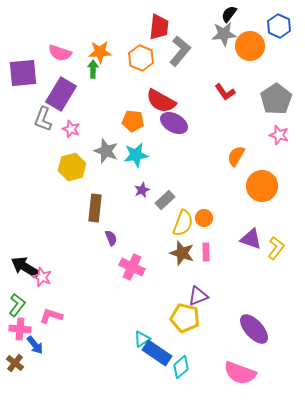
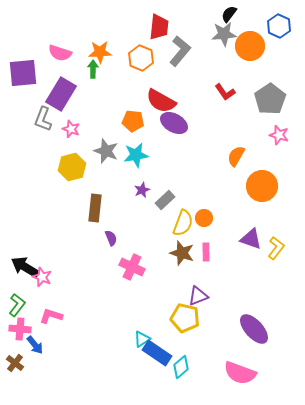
gray pentagon at (276, 99): moved 6 px left
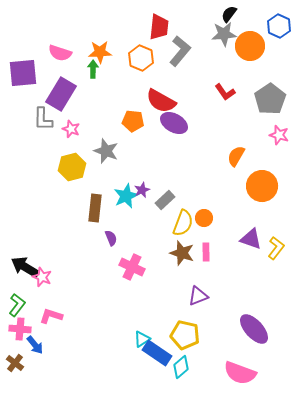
gray L-shape at (43, 119): rotated 20 degrees counterclockwise
cyan star at (136, 155): moved 10 px left, 41 px down; rotated 15 degrees counterclockwise
yellow pentagon at (185, 318): moved 17 px down
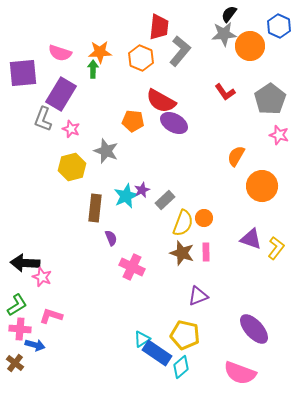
gray L-shape at (43, 119): rotated 20 degrees clockwise
black arrow at (25, 267): moved 4 px up; rotated 28 degrees counterclockwise
green L-shape at (17, 305): rotated 20 degrees clockwise
blue arrow at (35, 345): rotated 36 degrees counterclockwise
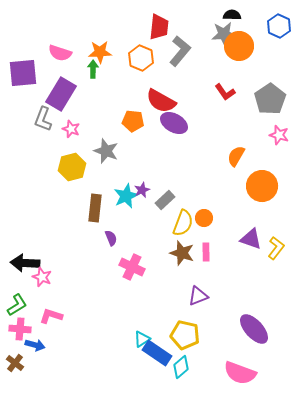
black semicircle at (229, 14): moved 3 px right, 1 px down; rotated 54 degrees clockwise
orange circle at (250, 46): moved 11 px left
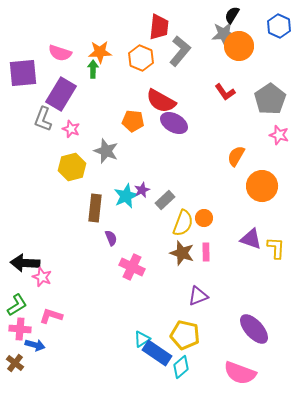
black semicircle at (232, 15): rotated 60 degrees counterclockwise
yellow L-shape at (276, 248): rotated 35 degrees counterclockwise
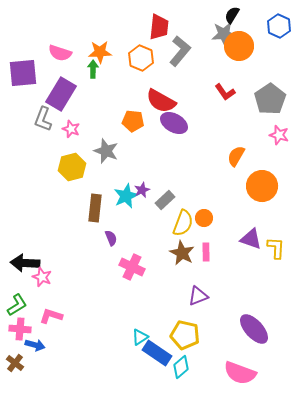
brown star at (182, 253): rotated 10 degrees clockwise
cyan triangle at (142, 339): moved 2 px left, 2 px up
